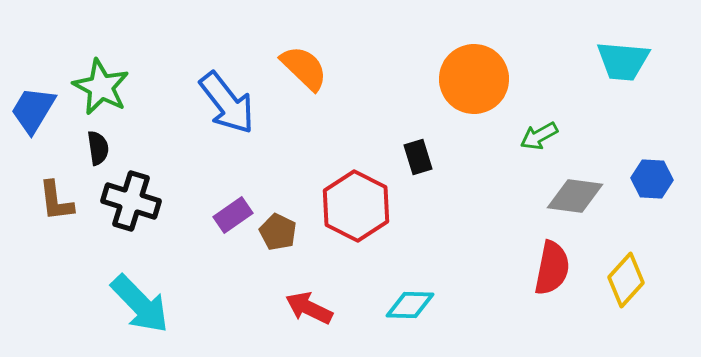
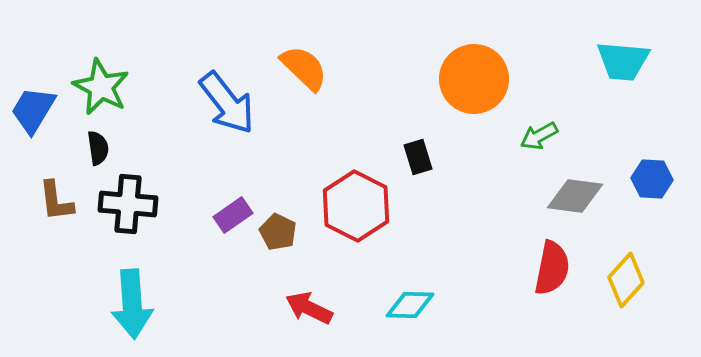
black cross: moved 3 px left, 3 px down; rotated 12 degrees counterclockwise
cyan arrow: moved 8 px left; rotated 40 degrees clockwise
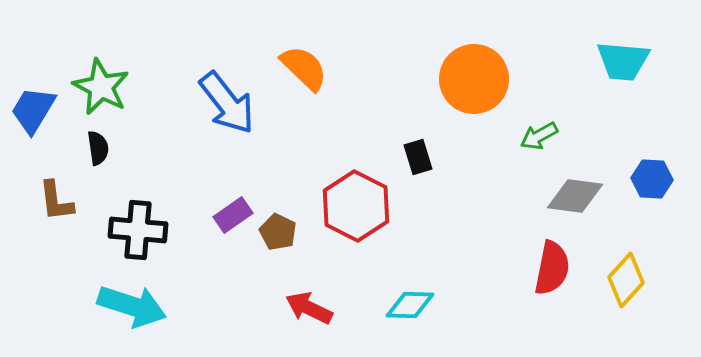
black cross: moved 10 px right, 26 px down
cyan arrow: moved 2 px down; rotated 68 degrees counterclockwise
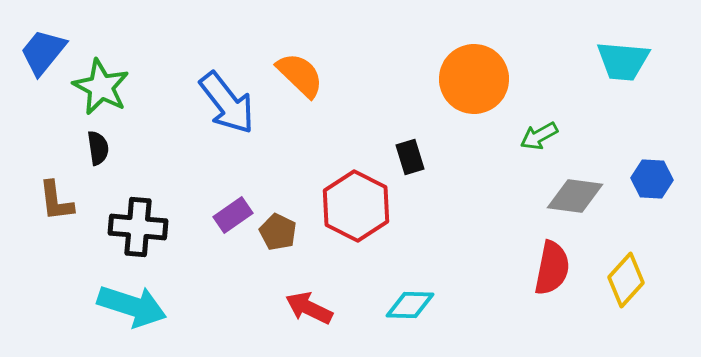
orange semicircle: moved 4 px left, 7 px down
blue trapezoid: moved 10 px right, 58 px up; rotated 8 degrees clockwise
black rectangle: moved 8 px left
black cross: moved 3 px up
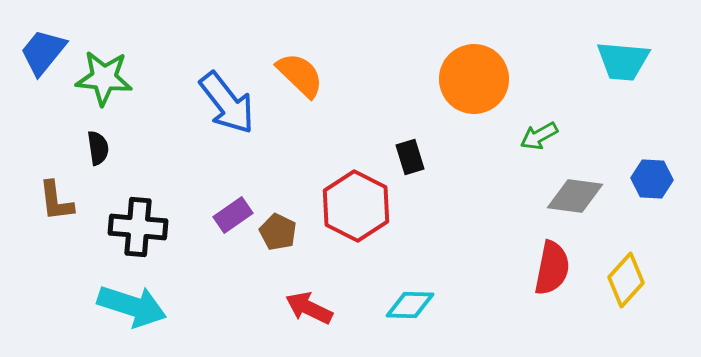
green star: moved 3 px right, 9 px up; rotated 22 degrees counterclockwise
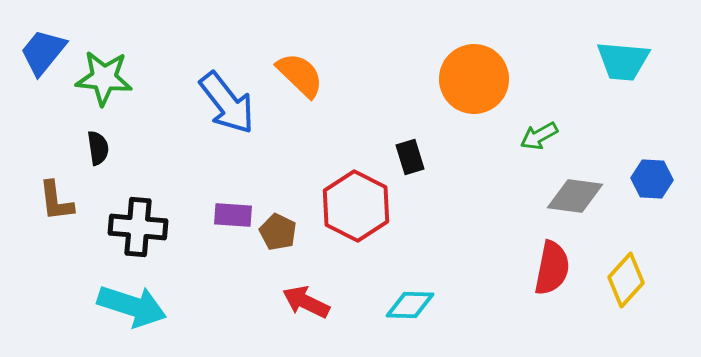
purple rectangle: rotated 39 degrees clockwise
red arrow: moved 3 px left, 6 px up
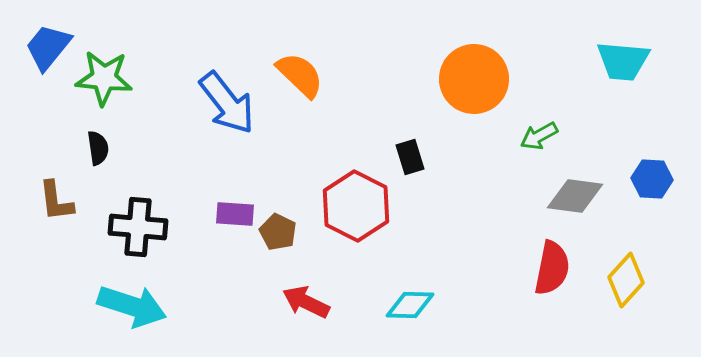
blue trapezoid: moved 5 px right, 5 px up
purple rectangle: moved 2 px right, 1 px up
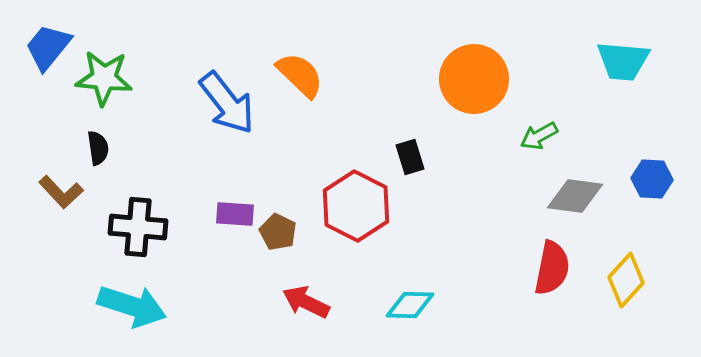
brown L-shape: moved 5 px right, 9 px up; rotated 36 degrees counterclockwise
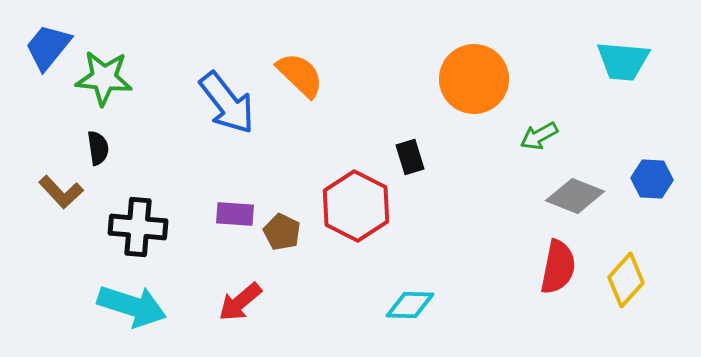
gray diamond: rotated 14 degrees clockwise
brown pentagon: moved 4 px right
red semicircle: moved 6 px right, 1 px up
red arrow: moved 66 px left; rotated 66 degrees counterclockwise
